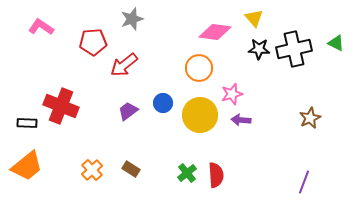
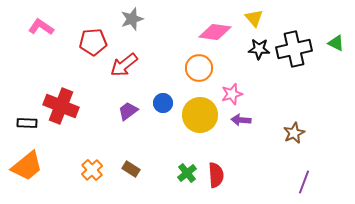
brown star: moved 16 px left, 15 px down
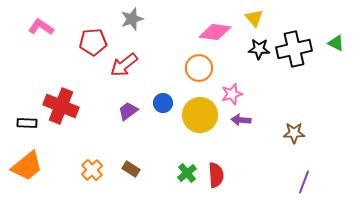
brown star: rotated 25 degrees clockwise
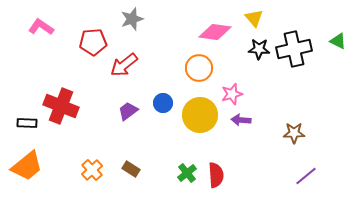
green triangle: moved 2 px right, 2 px up
purple line: moved 2 px right, 6 px up; rotated 30 degrees clockwise
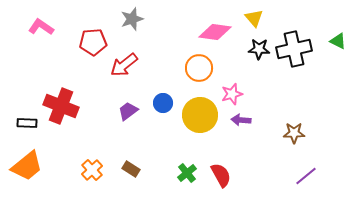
red semicircle: moved 5 px right; rotated 25 degrees counterclockwise
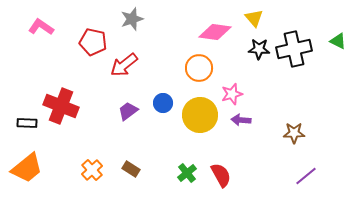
red pentagon: rotated 16 degrees clockwise
orange trapezoid: moved 2 px down
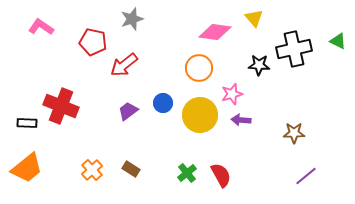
black star: moved 16 px down
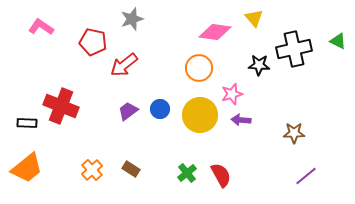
blue circle: moved 3 px left, 6 px down
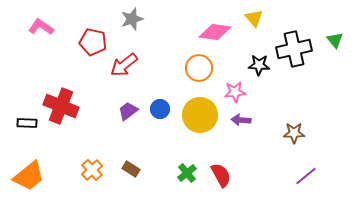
green triangle: moved 3 px left, 1 px up; rotated 24 degrees clockwise
pink star: moved 3 px right, 2 px up; rotated 10 degrees clockwise
orange trapezoid: moved 2 px right, 8 px down
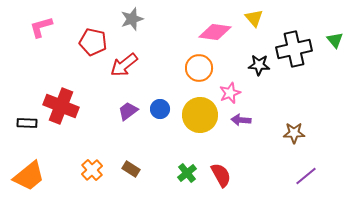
pink L-shape: rotated 50 degrees counterclockwise
pink star: moved 5 px left, 1 px down; rotated 15 degrees counterclockwise
